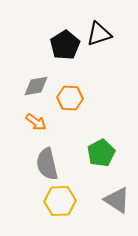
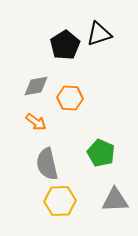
green pentagon: rotated 20 degrees counterclockwise
gray triangle: moved 2 px left; rotated 36 degrees counterclockwise
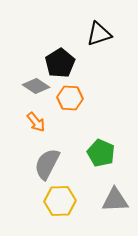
black pentagon: moved 5 px left, 18 px down
gray diamond: rotated 44 degrees clockwise
orange arrow: rotated 15 degrees clockwise
gray semicircle: rotated 40 degrees clockwise
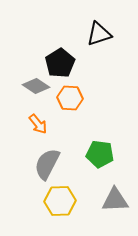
orange arrow: moved 2 px right, 2 px down
green pentagon: moved 1 px left, 1 px down; rotated 16 degrees counterclockwise
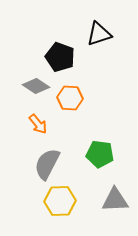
black pentagon: moved 6 px up; rotated 20 degrees counterclockwise
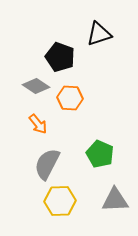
green pentagon: rotated 16 degrees clockwise
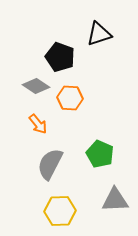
gray semicircle: moved 3 px right
yellow hexagon: moved 10 px down
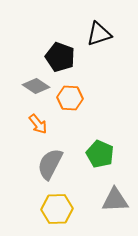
yellow hexagon: moved 3 px left, 2 px up
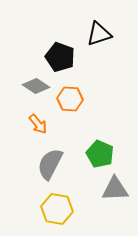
orange hexagon: moved 1 px down
gray triangle: moved 11 px up
yellow hexagon: rotated 12 degrees clockwise
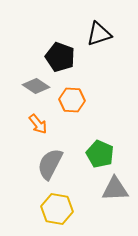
orange hexagon: moved 2 px right, 1 px down
